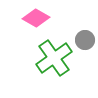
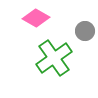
gray circle: moved 9 px up
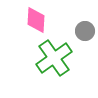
pink diamond: moved 2 px down; rotated 64 degrees clockwise
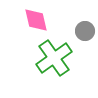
pink diamond: rotated 16 degrees counterclockwise
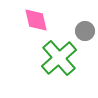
green cross: moved 5 px right; rotated 6 degrees counterclockwise
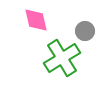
green cross: moved 3 px right; rotated 9 degrees clockwise
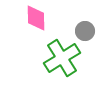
pink diamond: moved 2 px up; rotated 12 degrees clockwise
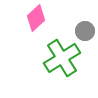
pink diamond: rotated 48 degrees clockwise
